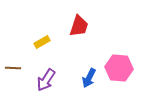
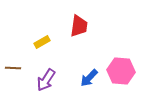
red trapezoid: rotated 10 degrees counterclockwise
pink hexagon: moved 2 px right, 3 px down
blue arrow: rotated 18 degrees clockwise
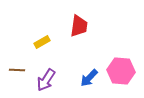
brown line: moved 4 px right, 2 px down
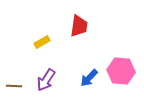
brown line: moved 3 px left, 16 px down
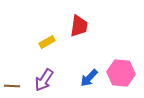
yellow rectangle: moved 5 px right
pink hexagon: moved 2 px down
purple arrow: moved 2 px left
brown line: moved 2 px left
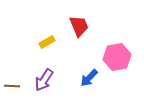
red trapezoid: rotated 30 degrees counterclockwise
pink hexagon: moved 4 px left, 16 px up; rotated 16 degrees counterclockwise
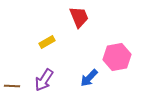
red trapezoid: moved 9 px up
